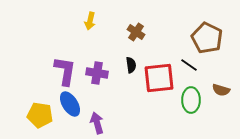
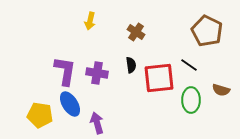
brown pentagon: moved 7 px up
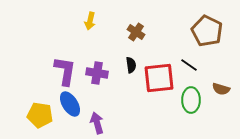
brown semicircle: moved 1 px up
